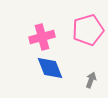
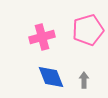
blue diamond: moved 1 px right, 9 px down
gray arrow: moved 7 px left; rotated 21 degrees counterclockwise
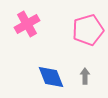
pink cross: moved 15 px left, 13 px up; rotated 15 degrees counterclockwise
gray arrow: moved 1 px right, 4 px up
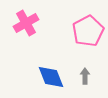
pink cross: moved 1 px left, 1 px up
pink pentagon: moved 1 px down; rotated 12 degrees counterclockwise
